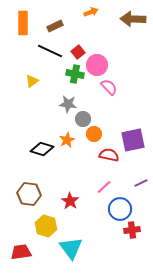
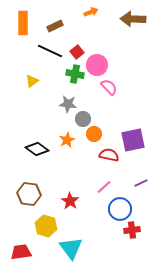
red square: moved 1 px left
black diamond: moved 5 px left; rotated 20 degrees clockwise
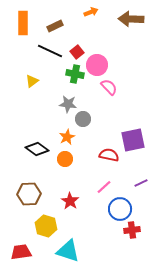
brown arrow: moved 2 px left
orange circle: moved 29 px left, 25 px down
orange star: moved 3 px up
brown hexagon: rotated 10 degrees counterclockwise
cyan triangle: moved 3 px left, 3 px down; rotated 35 degrees counterclockwise
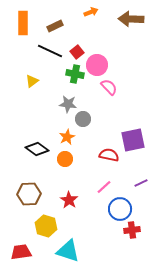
red star: moved 1 px left, 1 px up
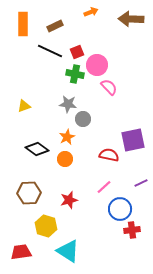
orange rectangle: moved 1 px down
red square: rotated 16 degrees clockwise
yellow triangle: moved 8 px left, 25 px down; rotated 16 degrees clockwise
brown hexagon: moved 1 px up
red star: rotated 24 degrees clockwise
cyan triangle: rotated 15 degrees clockwise
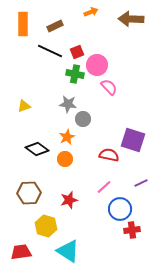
purple square: rotated 30 degrees clockwise
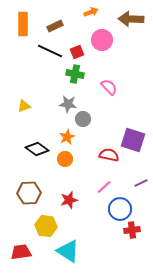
pink circle: moved 5 px right, 25 px up
yellow hexagon: rotated 10 degrees counterclockwise
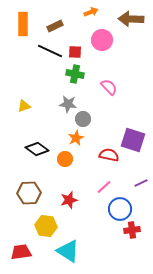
red square: moved 2 px left; rotated 24 degrees clockwise
orange star: moved 9 px right, 1 px down
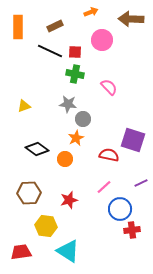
orange rectangle: moved 5 px left, 3 px down
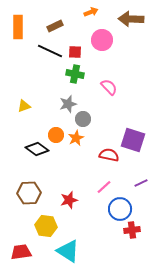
gray star: rotated 24 degrees counterclockwise
orange circle: moved 9 px left, 24 px up
